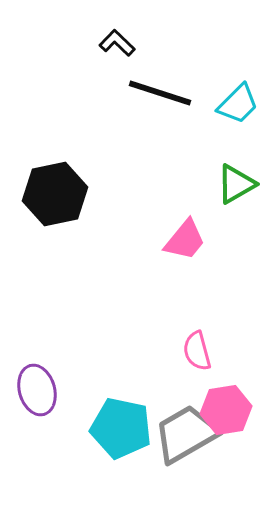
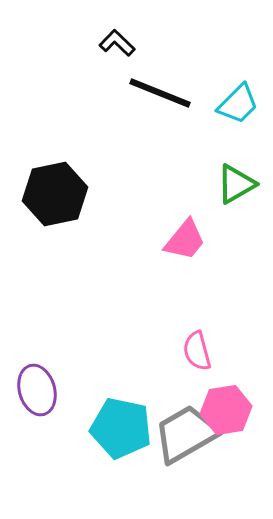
black line: rotated 4 degrees clockwise
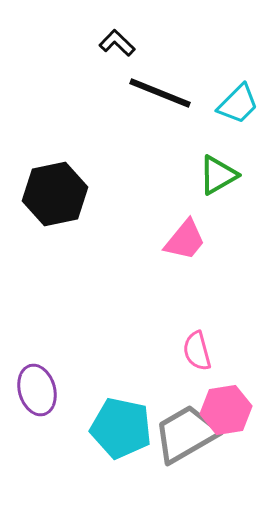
green triangle: moved 18 px left, 9 px up
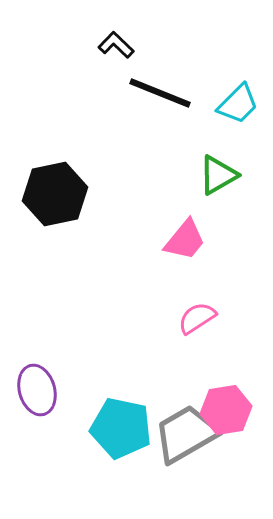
black L-shape: moved 1 px left, 2 px down
pink semicircle: moved 33 px up; rotated 72 degrees clockwise
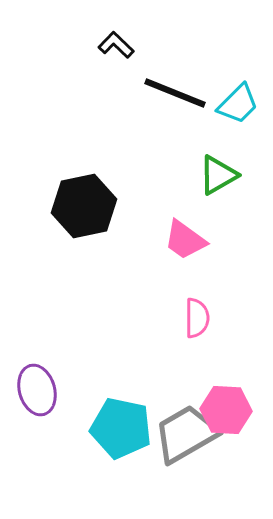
black line: moved 15 px right
black hexagon: moved 29 px right, 12 px down
pink trapezoid: rotated 87 degrees clockwise
pink semicircle: rotated 123 degrees clockwise
pink hexagon: rotated 12 degrees clockwise
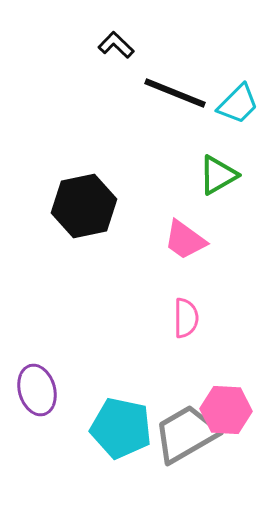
pink semicircle: moved 11 px left
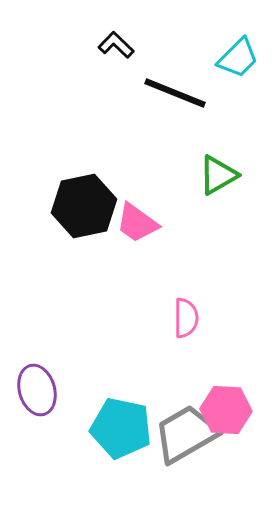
cyan trapezoid: moved 46 px up
pink trapezoid: moved 48 px left, 17 px up
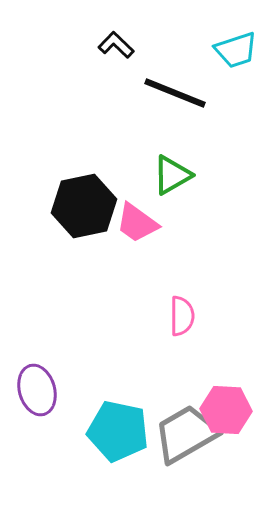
cyan trapezoid: moved 2 px left, 8 px up; rotated 27 degrees clockwise
green triangle: moved 46 px left
pink semicircle: moved 4 px left, 2 px up
cyan pentagon: moved 3 px left, 3 px down
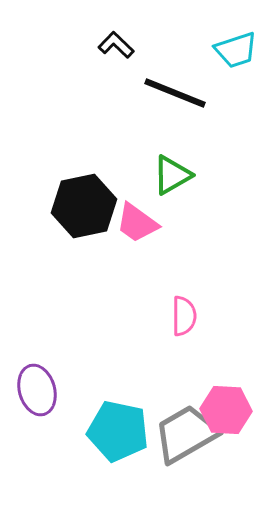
pink semicircle: moved 2 px right
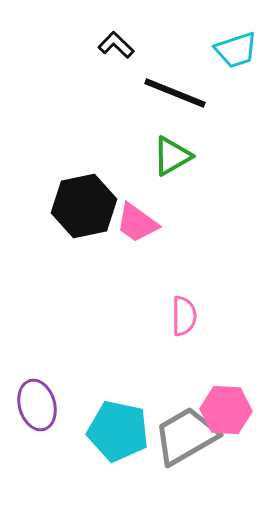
green triangle: moved 19 px up
purple ellipse: moved 15 px down
gray trapezoid: moved 2 px down
